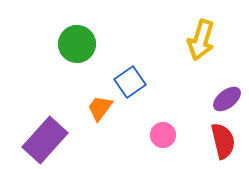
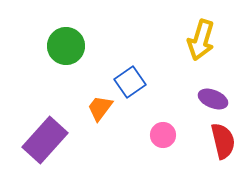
green circle: moved 11 px left, 2 px down
purple ellipse: moved 14 px left; rotated 60 degrees clockwise
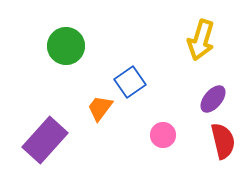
purple ellipse: rotated 72 degrees counterclockwise
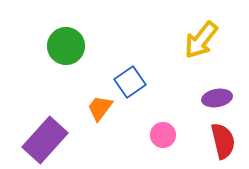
yellow arrow: rotated 21 degrees clockwise
purple ellipse: moved 4 px right, 1 px up; rotated 40 degrees clockwise
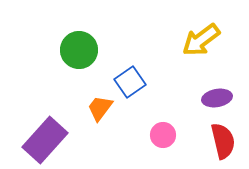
yellow arrow: rotated 15 degrees clockwise
green circle: moved 13 px right, 4 px down
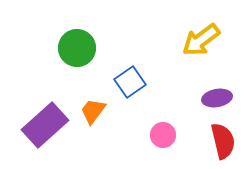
green circle: moved 2 px left, 2 px up
orange trapezoid: moved 7 px left, 3 px down
purple rectangle: moved 15 px up; rotated 6 degrees clockwise
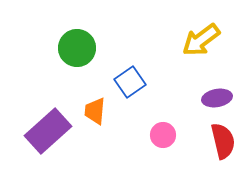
orange trapezoid: moved 2 px right; rotated 32 degrees counterclockwise
purple rectangle: moved 3 px right, 6 px down
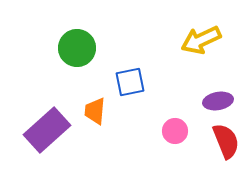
yellow arrow: rotated 12 degrees clockwise
blue square: rotated 24 degrees clockwise
purple ellipse: moved 1 px right, 3 px down
purple rectangle: moved 1 px left, 1 px up
pink circle: moved 12 px right, 4 px up
red semicircle: moved 3 px right; rotated 9 degrees counterclockwise
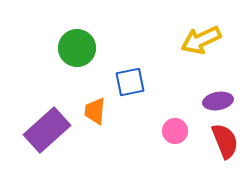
red semicircle: moved 1 px left
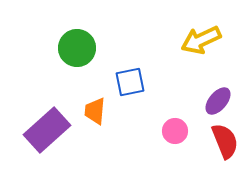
purple ellipse: rotated 40 degrees counterclockwise
